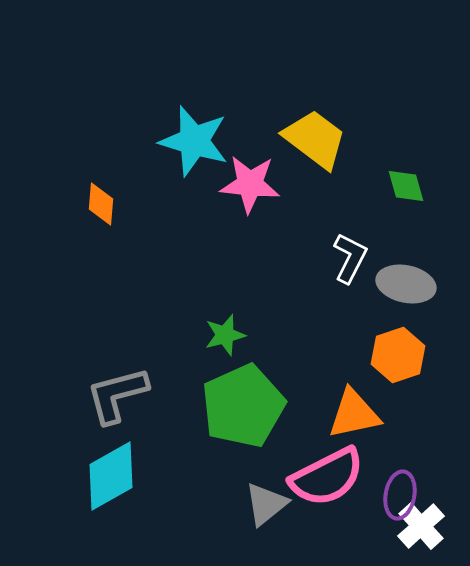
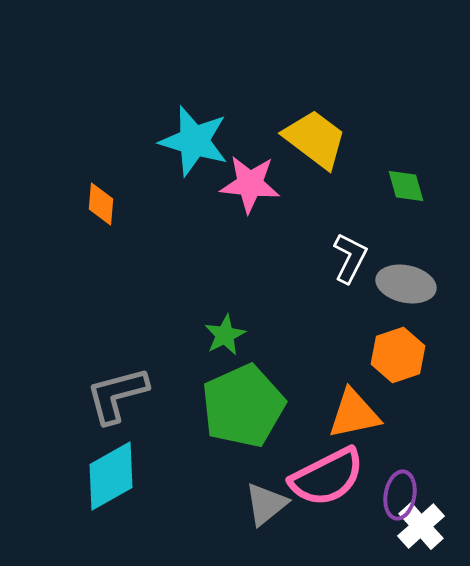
green star: rotated 12 degrees counterclockwise
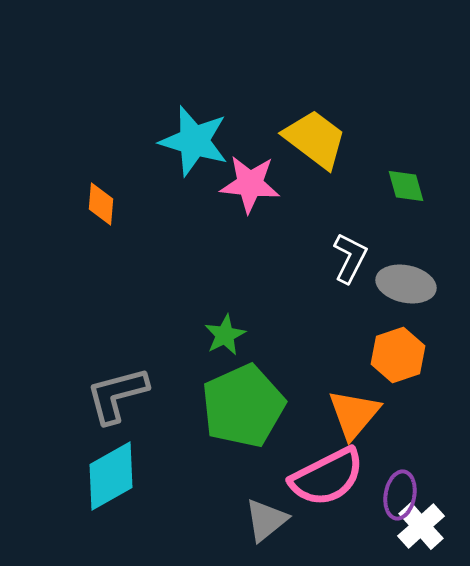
orange triangle: rotated 38 degrees counterclockwise
gray triangle: moved 16 px down
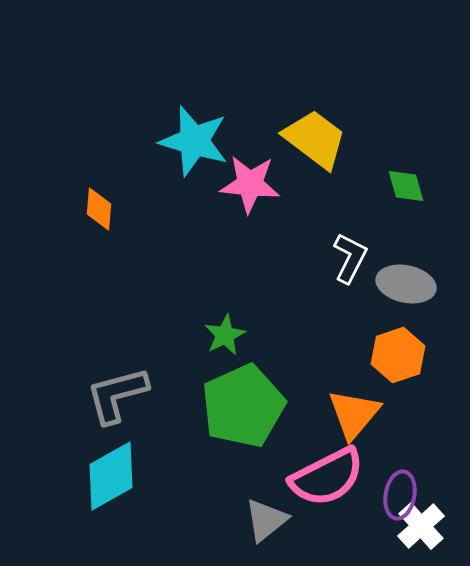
orange diamond: moved 2 px left, 5 px down
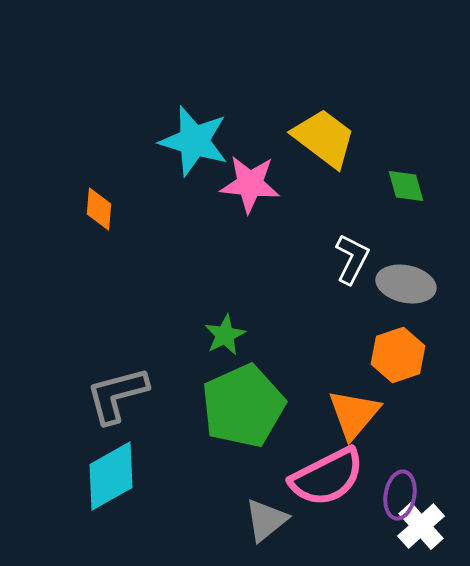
yellow trapezoid: moved 9 px right, 1 px up
white L-shape: moved 2 px right, 1 px down
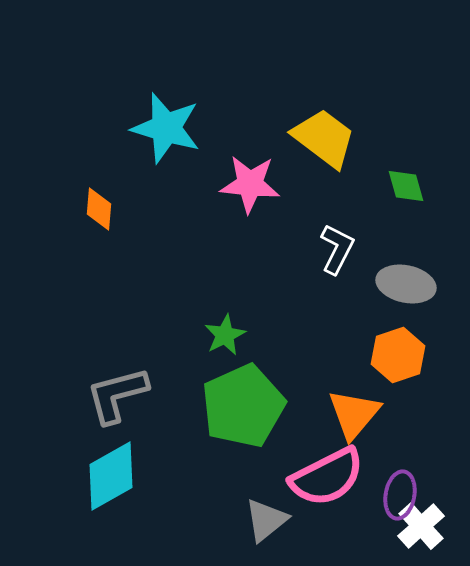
cyan star: moved 28 px left, 13 px up
white L-shape: moved 15 px left, 10 px up
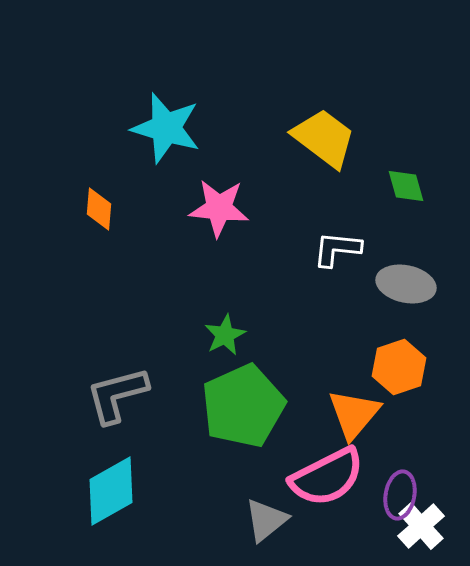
pink star: moved 31 px left, 24 px down
white L-shape: rotated 111 degrees counterclockwise
orange hexagon: moved 1 px right, 12 px down
cyan diamond: moved 15 px down
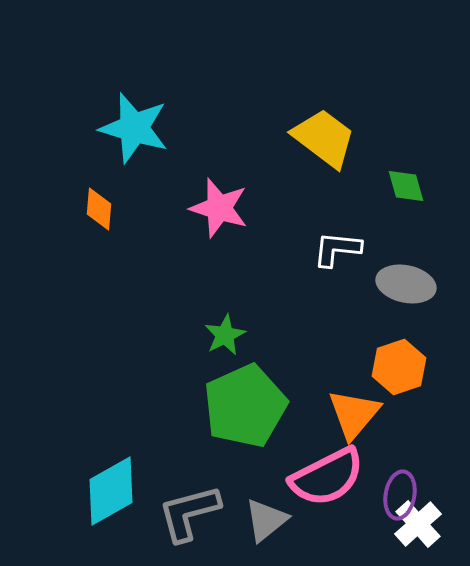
cyan star: moved 32 px left
pink star: rotated 12 degrees clockwise
gray L-shape: moved 72 px right, 118 px down
green pentagon: moved 2 px right
white cross: moved 3 px left, 2 px up
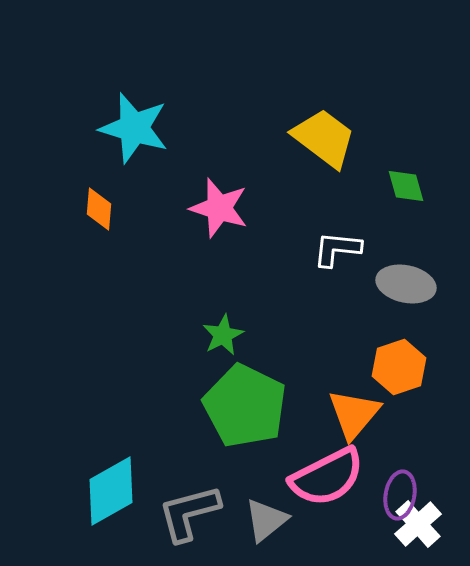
green star: moved 2 px left
green pentagon: rotated 22 degrees counterclockwise
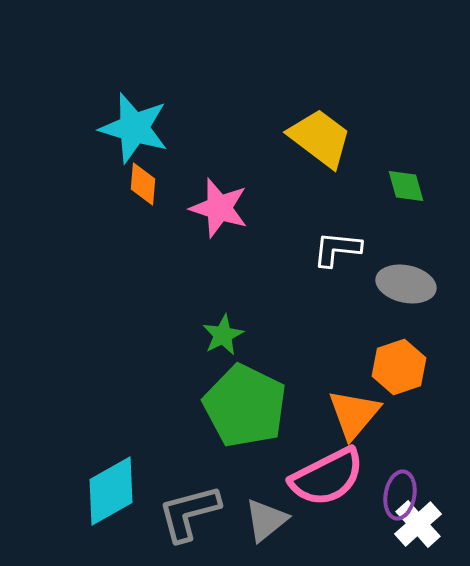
yellow trapezoid: moved 4 px left
orange diamond: moved 44 px right, 25 px up
